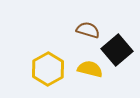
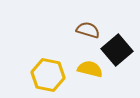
yellow hexagon: moved 6 px down; rotated 20 degrees counterclockwise
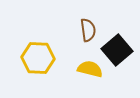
brown semicircle: rotated 65 degrees clockwise
yellow hexagon: moved 10 px left, 17 px up; rotated 8 degrees counterclockwise
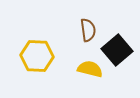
yellow hexagon: moved 1 px left, 2 px up
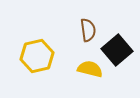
yellow hexagon: rotated 16 degrees counterclockwise
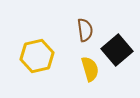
brown semicircle: moved 3 px left
yellow semicircle: rotated 60 degrees clockwise
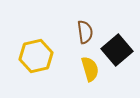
brown semicircle: moved 2 px down
yellow hexagon: moved 1 px left
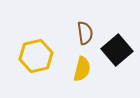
brown semicircle: moved 1 px down
yellow semicircle: moved 8 px left; rotated 30 degrees clockwise
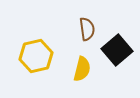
brown semicircle: moved 2 px right, 4 px up
